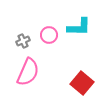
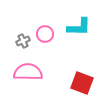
pink circle: moved 4 px left, 1 px up
pink semicircle: rotated 112 degrees counterclockwise
red square: rotated 20 degrees counterclockwise
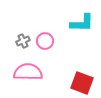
cyan L-shape: moved 3 px right, 4 px up
pink circle: moved 7 px down
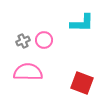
pink circle: moved 1 px left, 1 px up
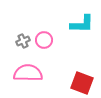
cyan L-shape: moved 1 px down
pink semicircle: moved 1 px down
